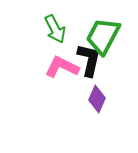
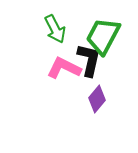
pink L-shape: moved 2 px right, 1 px down
purple diamond: rotated 16 degrees clockwise
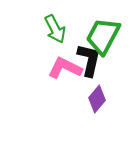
pink L-shape: moved 1 px right
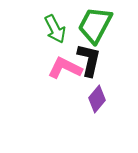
green trapezoid: moved 8 px left, 11 px up
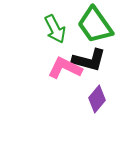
green trapezoid: rotated 63 degrees counterclockwise
black L-shape: rotated 92 degrees clockwise
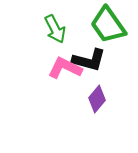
green trapezoid: moved 13 px right
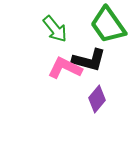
green arrow: rotated 12 degrees counterclockwise
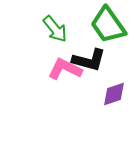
pink L-shape: moved 1 px down
purple diamond: moved 17 px right, 5 px up; rotated 32 degrees clockwise
